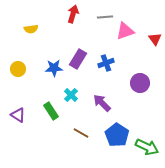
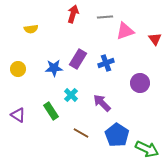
green arrow: moved 2 px down
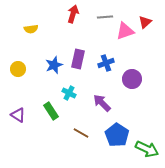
red triangle: moved 10 px left, 17 px up; rotated 24 degrees clockwise
purple rectangle: rotated 18 degrees counterclockwise
blue star: moved 3 px up; rotated 18 degrees counterclockwise
purple circle: moved 8 px left, 4 px up
cyan cross: moved 2 px left, 2 px up; rotated 16 degrees counterclockwise
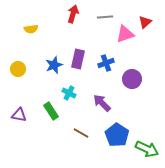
pink triangle: moved 3 px down
purple triangle: moved 1 px right; rotated 21 degrees counterclockwise
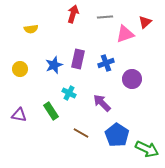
yellow circle: moved 2 px right
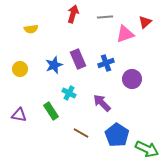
purple rectangle: rotated 36 degrees counterclockwise
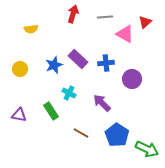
pink triangle: rotated 48 degrees clockwise
purple rectangle: rotated 24 degrees counterclockwise
blue cross: rotated 14 degrees clockwise
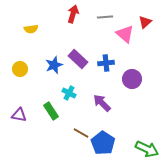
pink triangle: rotated 12 degrees clockwise
blue pentagon: moved 14 px left, 8 px down
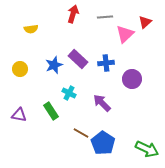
pink triangle: rotated 36 degrees clockwise
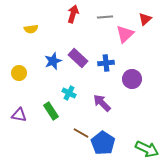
red triangle: moved 3 px up
purple rectangle: moved 1 px up
blue star: moved 1 px left, 4 px up
yellow circle: moved 1 px left, 4 px down
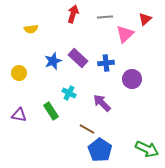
brown line: moved 6 px right, 4 px up
blue pentagon: moved 3 px left, 7 px down
